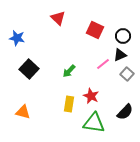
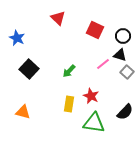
blue star: rotated 14 degrees clockwise
black triangle: rotated 40 degrees clockwise
gray square: moved 2 px up
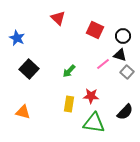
red star: rotated 21 degrees counterclockwise
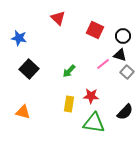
blue star: moved 2 px right; rotated 14 degrees counterclockwise
